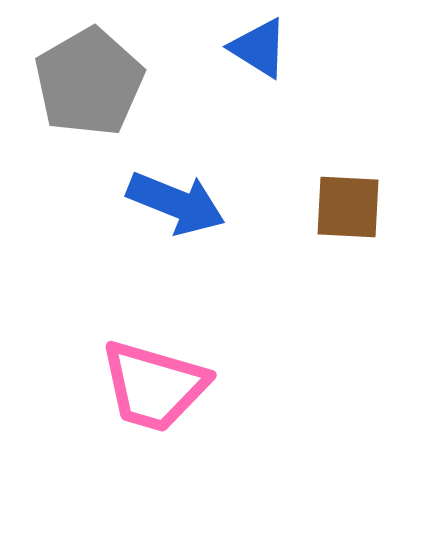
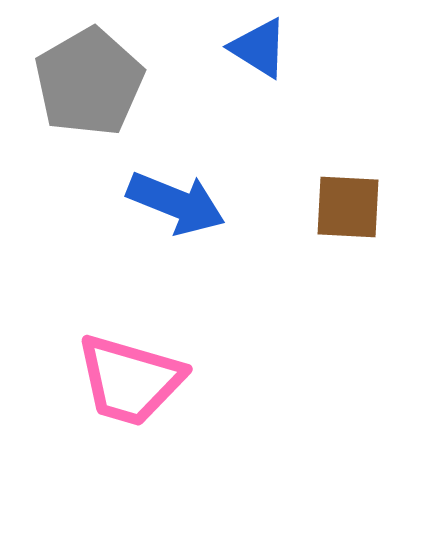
pink trapezoid: moved 24 px left, 6 px up
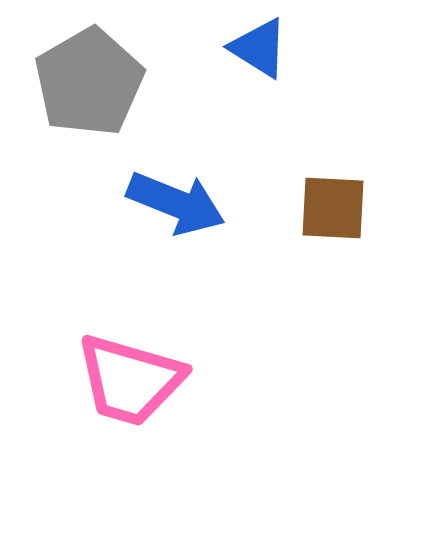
brown square: moved 15 px left, 1 px down
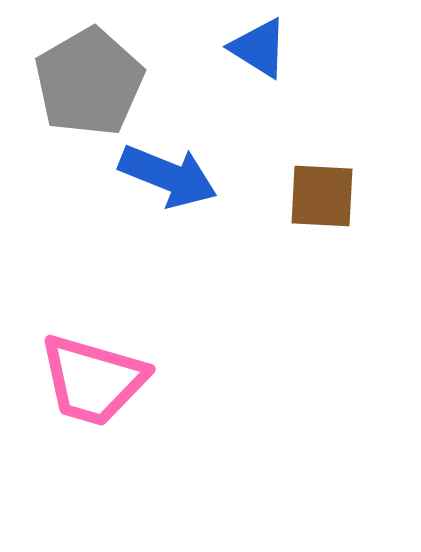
blue arrow: moved 8 px left, 27 px up
brown square: moved 11 px left, 12 px up
pink trapezoid: moved 37 px left
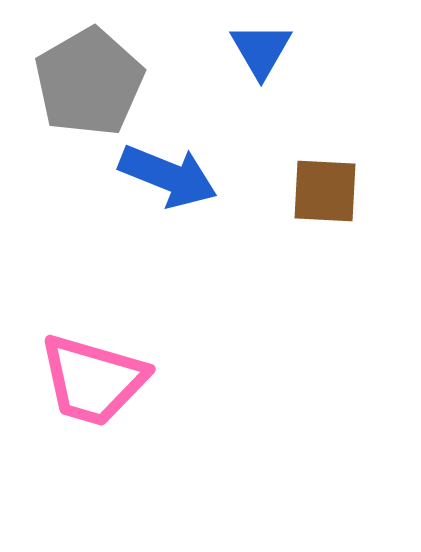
blue triangle: moved 2 px right, 2 px down; rotated 28 degrees clockwise
brown square: moved 3 px right, 5 px up
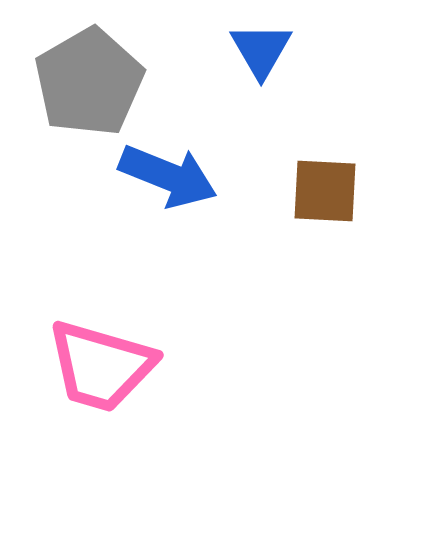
pink trapezoid: moved 8 px right, 14 px up
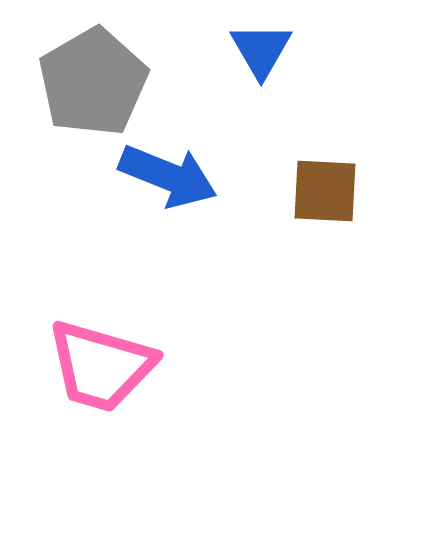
gray pentagon: moved 4 px right
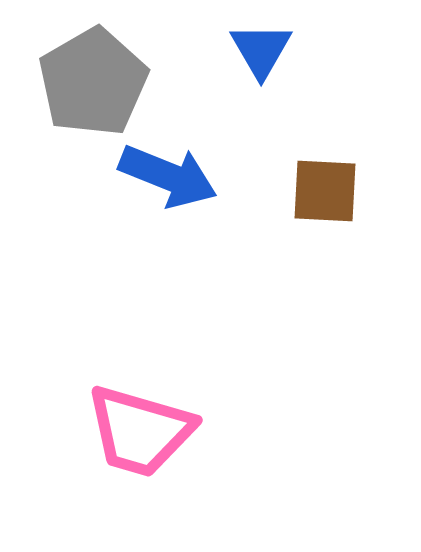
pink trapezoid: moved 39 px right, 65 px down
